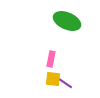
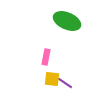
pink rectangle: moved 5 px left, 2 px up
yellow square: moved 1 px left
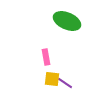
pink rectangle: rotated 21 degrees counterclockwise
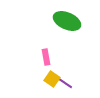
yellow square: rotated 28 degrees clockwise
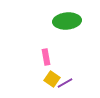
green ellipse: rotated 28 degrees counterclockwise
purple line: rotated 63 degrees counterclockwise
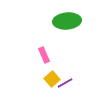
pink rectangle: moved 2 px left, 2 px up; rotated 14 degrees counterclockwise
yellow square: rotated 14 degrees clockwise
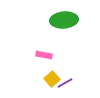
green ellipse: moved 3 px left, 1 px up
pink rectangle: rotated 56 degrees counterclockwise
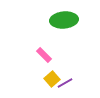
pink rectangle: rotated 35 degrees clockwise
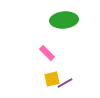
pink rectangle: moved 3 px right, 2 px up
yellow square: rotated 28 degrees clockwise
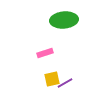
pink rectangle: moved 2 px left; rotated 63 degrees counterclockwise
